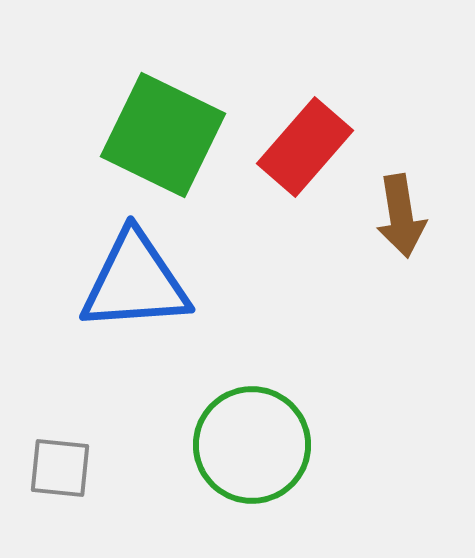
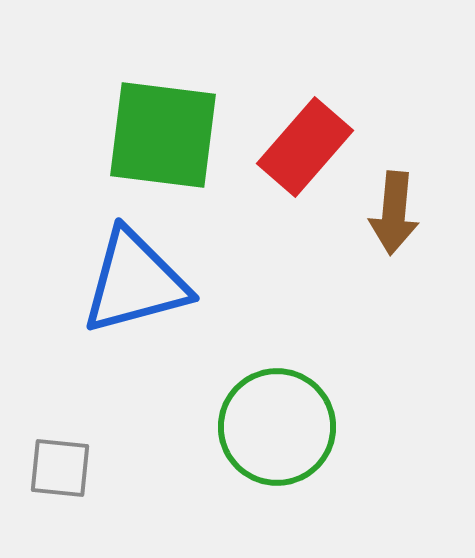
green square: rotated 19 degrees counterclockwise
brown arrow: moved 7 px left, 3 px up; rotated 14 degrees clockwise
blue triangle: rotated 11 degrees counterclockwise
green circle: moved 25 px right, 18 px up
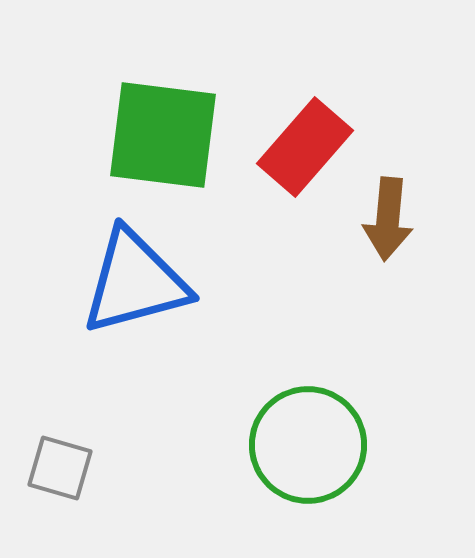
brown arrow: moved 6 px left, 6 px down
green circle: moved 31 px right, 18 px down
gray square: rotated 10 degrees clockwise
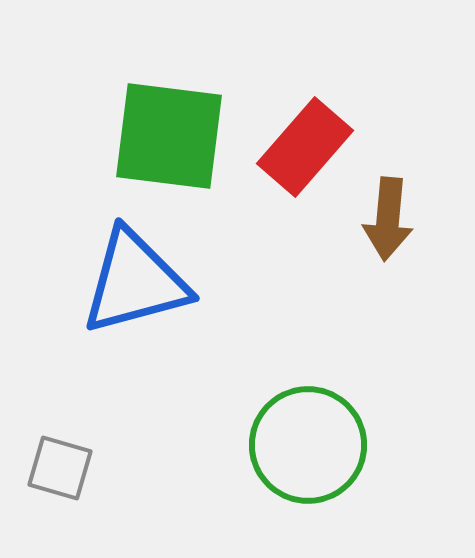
green square: moved 6 px right, 1 px down
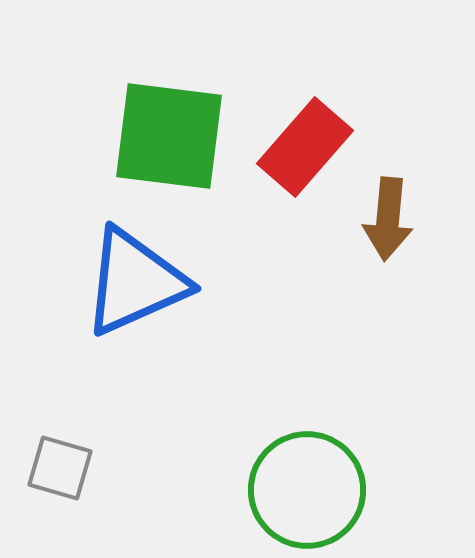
blue triangle: rotated 9 degrees counterclockwise
green circle: moved 1 px left, 45 px down
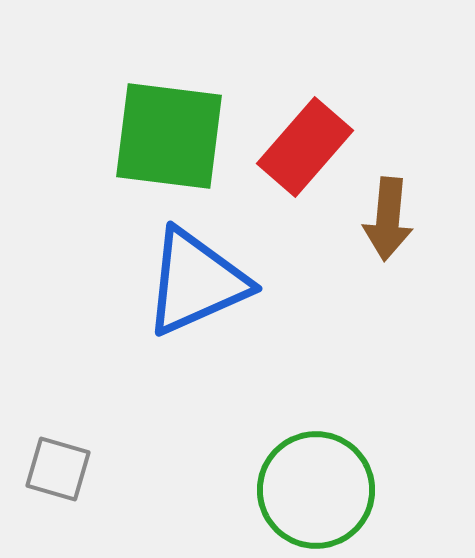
blue triangle: moved 61 px right
gray square: moved 2 px left, 1 px down
green circle: moved 9 px right
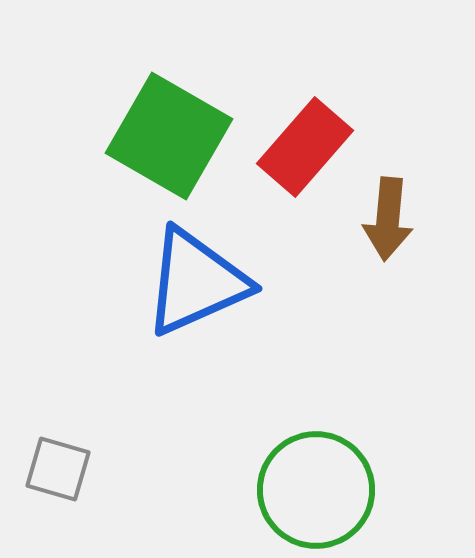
green square: rotated 23 degrees clockwise
